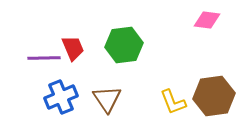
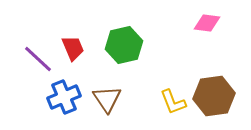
pink diamond: moved 3 px down
green hexagon: rotated 6 degrees counterclockwise
purple line: moved 6 px left, 1 px down; rotated 44 degrees clockwise
blue cross: moved 3 px right
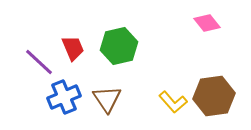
pink diamond: rotated 44 degrees clockwise
green hexagon: moved 5 px left, 1 px down
purple line: moved 1 px right, 3 px down
yellow L-shape: rotated 20 degrees counterclockwise
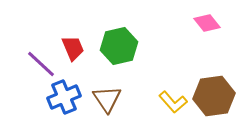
purple line: moved 2 px right, 2 px down
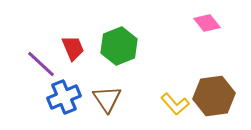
green hexagon: rotated 9 degrees counterclockwise
yellow L-shape: moved 2 px right, 2 px down
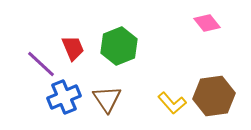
yellow L-shape: moved 3 px left, 1 px up
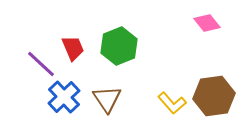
blue cross: rotated 20 degrees counterclockwise
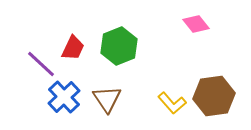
pink diamond: moved 11 px left, 1 px down
red trapezoid: rotated 48 degrees clockwise
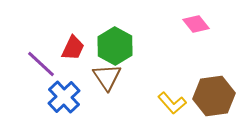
green hexagon: moved 4 px left; rotated 9 degrees counterclockwise
brown triangle: moved 22 px up
